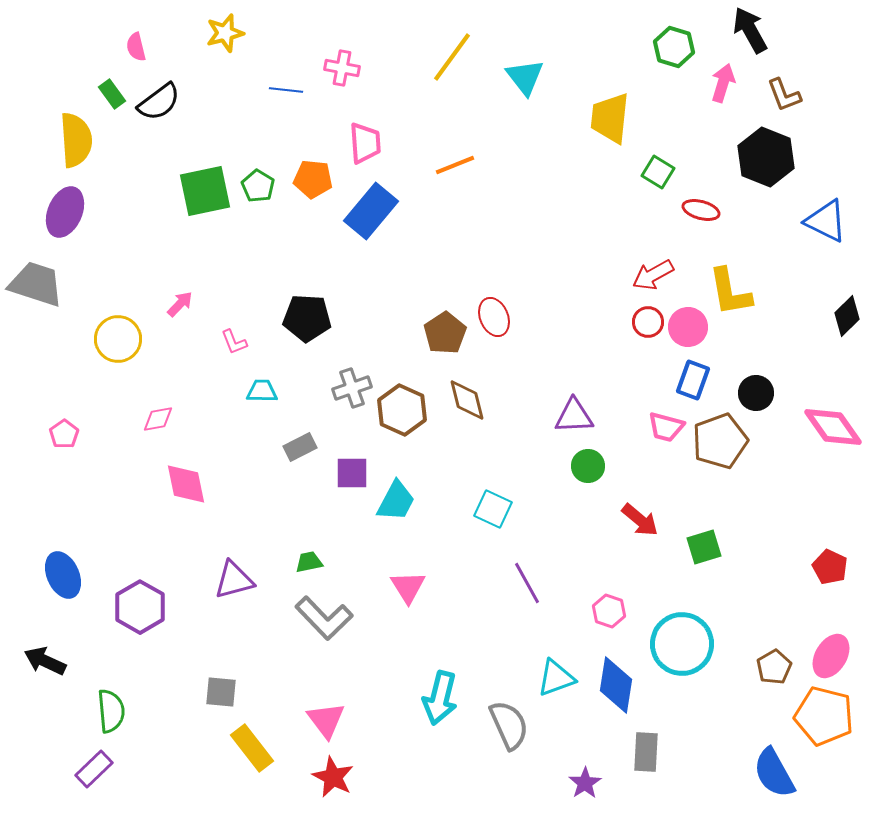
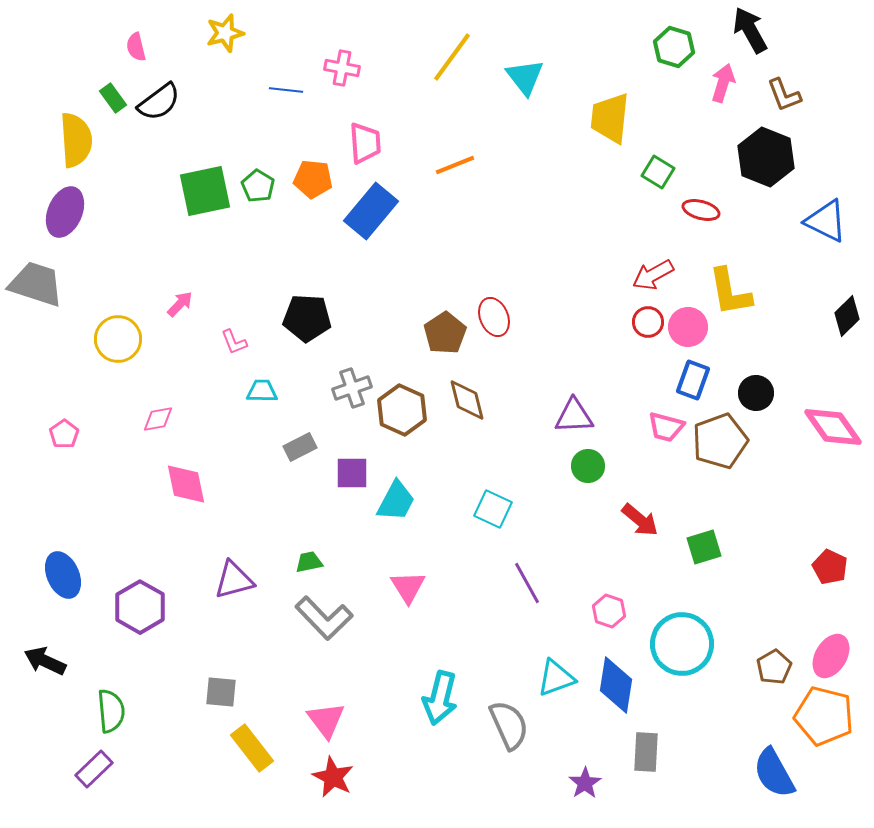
green rectangle at (112, 94): moved 1 px right, 4 px down
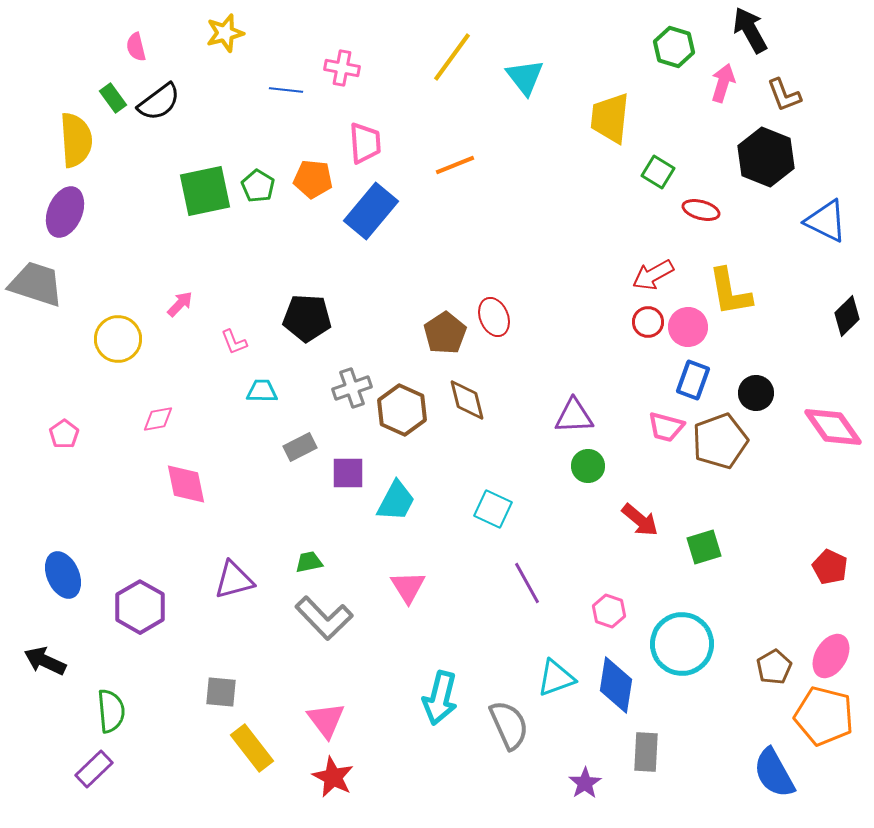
purple square at (352, 473): moved 4 px left
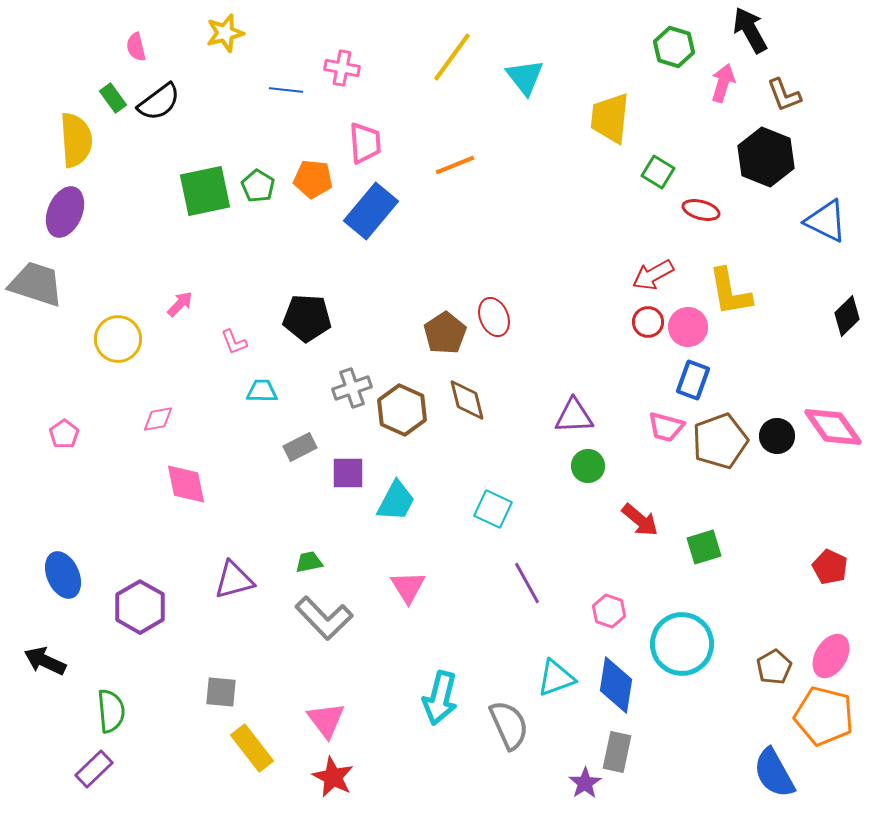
black circle at (756, 393): moved 21 px right, 43 px down
gray rectangle at (646, 752): moved 29 px left; rotated 9 degrees clockwise
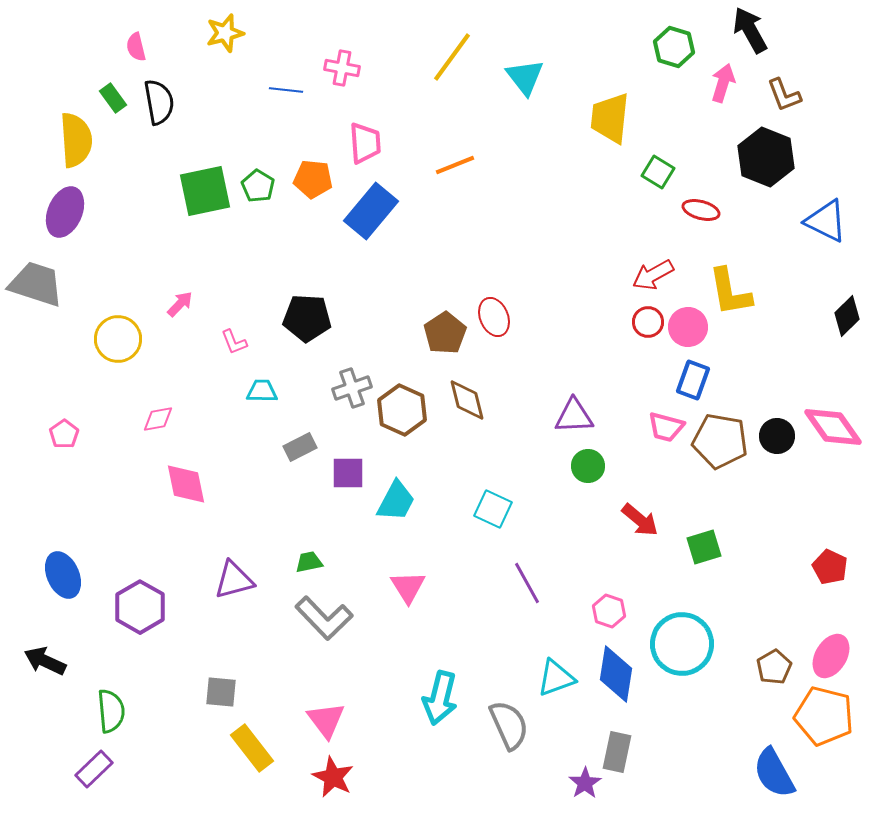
black semicircle at (159, 102): rotated 63 degrees counterclockwise
brown pentagon at (720, 441): rotated 30 degrees clockwise
blue diamond at (616, 685): moved 11 px up
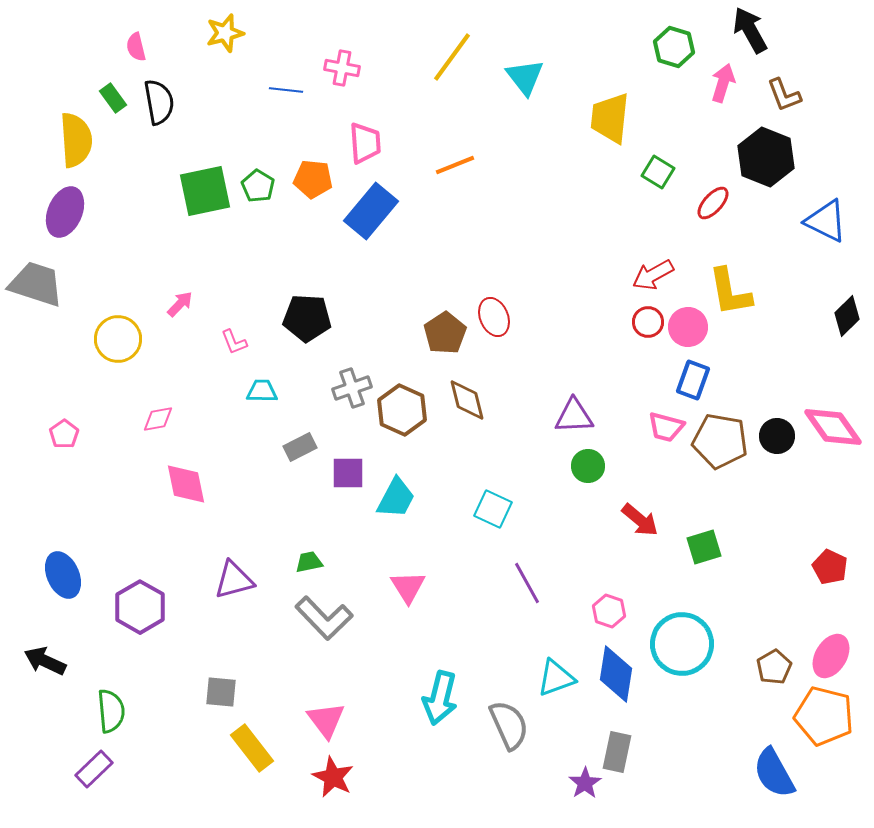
red ellipse at (701, 210): moved 12 px right, 7 px up; rotated 63 degrees counterclockwise
cyan trapezoid at (396, 501): moved 3 px up
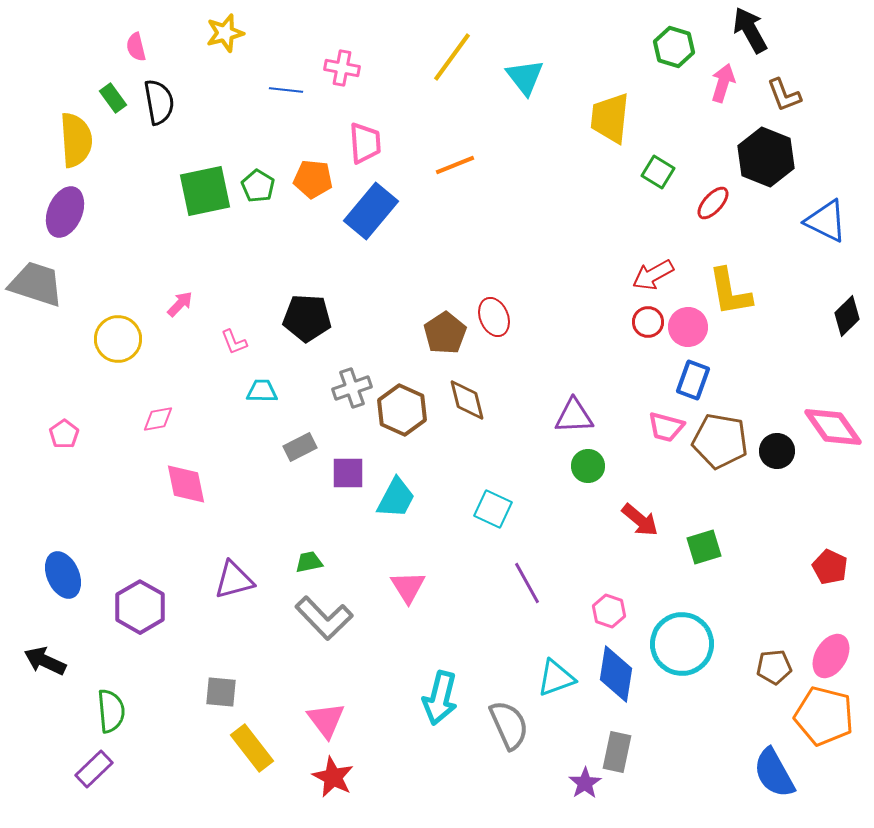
black circle at (777, 436): moved 15 px down
brown pentagon at (774, 667): rotated 24 degrees clockwise
